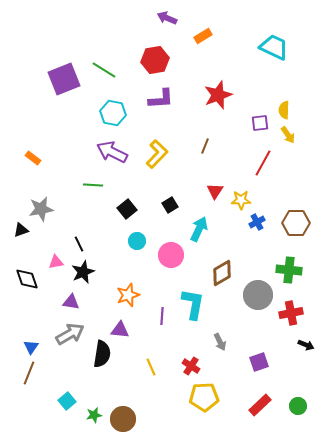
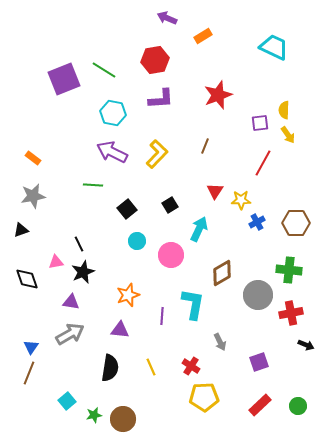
gray star at (41, 209): moved 8 px left, 13 px up
black semicircle at (102, 354): moved 8 px right, 14 px down
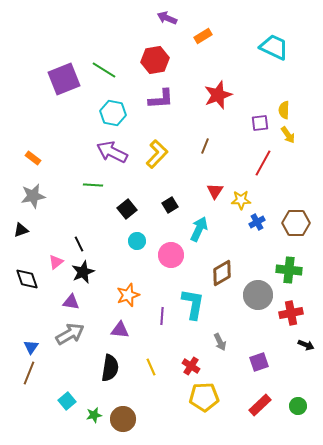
pink triangle at (56, 262): rotated 28 degrees counterclockwise
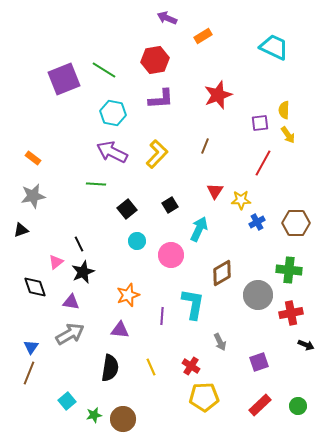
green line at (93, 185): moved 3 px right, 1 px up
black diamond at (27, 279): moved 8 px right, 8 px down
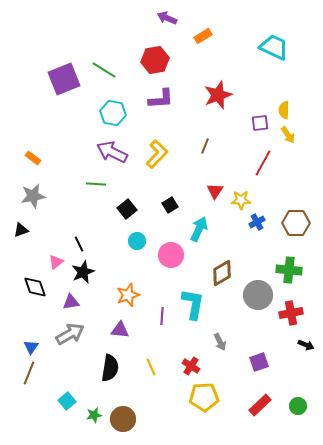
purple triangle at (71, 302): rotated 18 degrees counterclockwise
